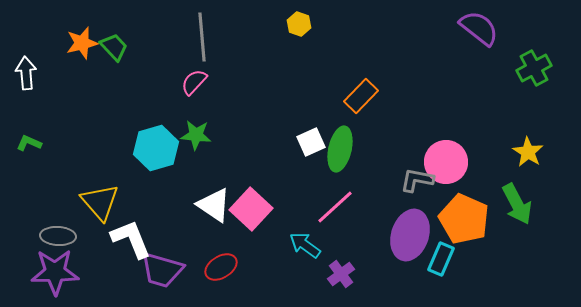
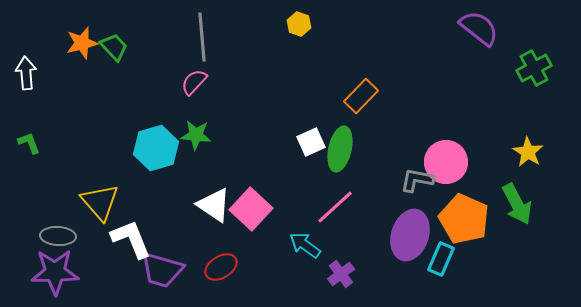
green L-shape: rotated 45 degrees clockwise
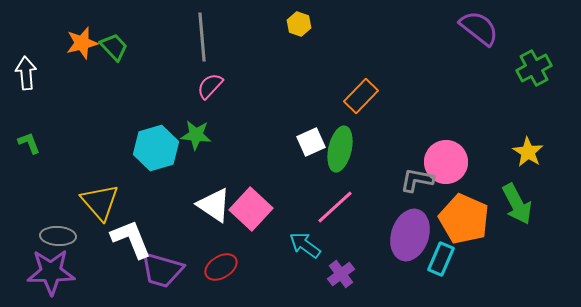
pink semicircle: moved 16 px right, 4 px down
purple star: moved 4 px left
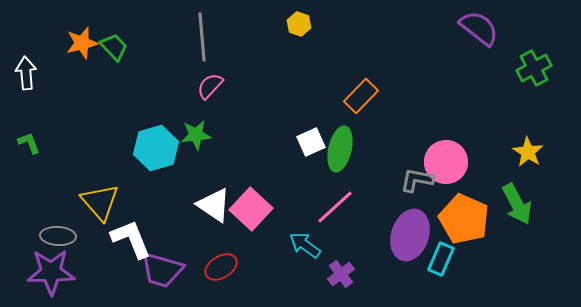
green star: rotated 12 degrees counterclockwise
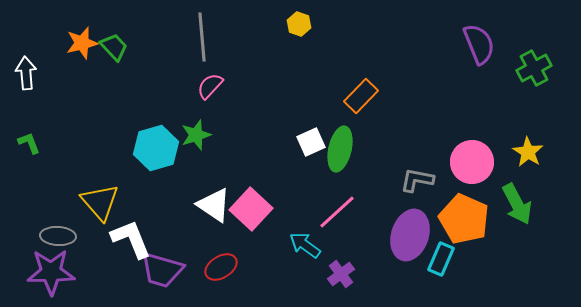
purple semicircle: moved 16 px down; rotated 30 degrees clockwise
green star: rotated 12 degrees counterclockwise
pink circle: moved 26 px right
pink line: moved 2 px right, 5 px down
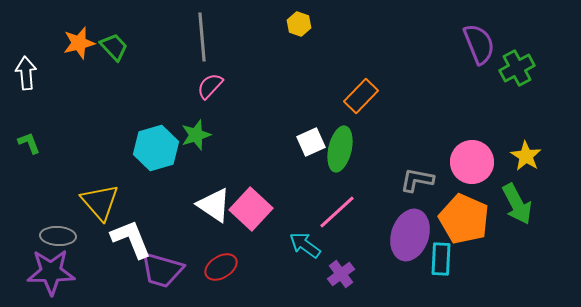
orange star: moved 3 px left
green cross: moved 17 px left
yellow star: moved 2 px left, 4 px down
cyan rectangle: rotated 20 degrees counterclockwise
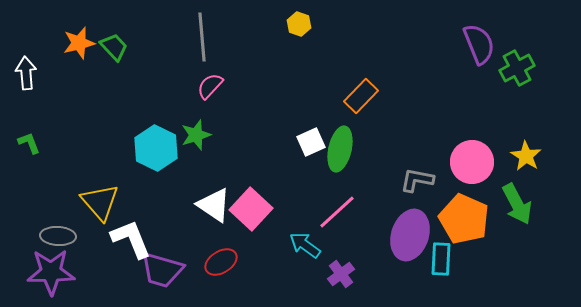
cyan hexagon: rotated 18 degrees counterclockwise
red ellipse: moved 5 px up
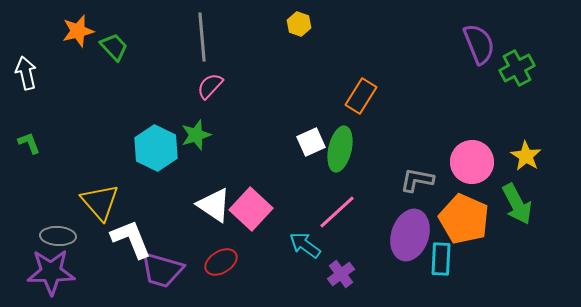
orange star: moved 1 px left, 12 px up
white arrow: rotated 8 degrees counterclockwise
orange rectangle: rotated 12 degrees counterclockwise
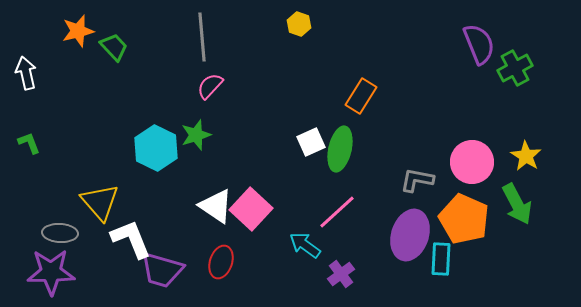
green cross: moved 2 px left
white triangle: moved 2 px right, 1 px down
gray ellipse: moved 2 px right, 3 px up
red ellipse: rotated 40 degrees counterclockwise
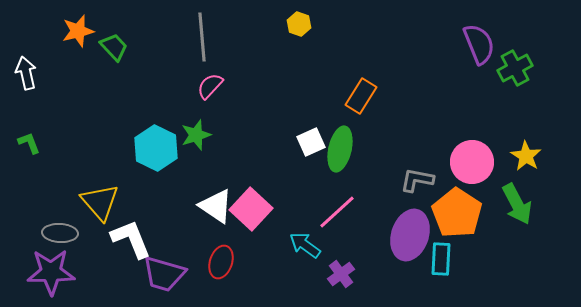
orange pentagon: moved 7 px left, 6 px up; rotated 9 degrees clockwise
purple trapezoid: moved 2 px right, 4 px down
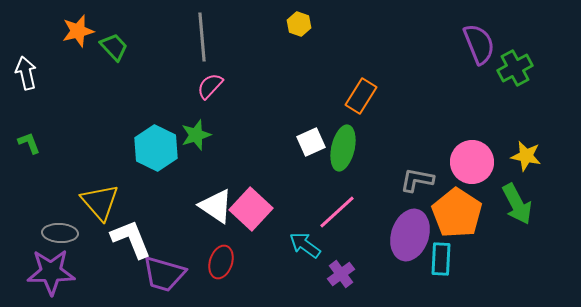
green ellipse: moved 3 px right, 1 px up
yellow star: rotated 20 degrees counterclockwise
